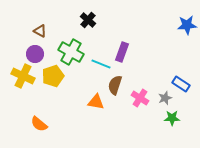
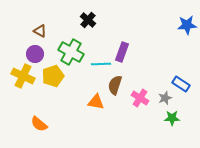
cyan line: rotated 24 degrees counterclockwise
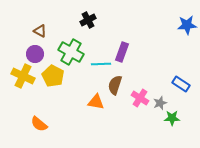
black cross: rotated 21 degrees clockwise
yellow pentagon: rotated 25 degrees counterclockwise
gray star: moved 5 px left, 5 px down
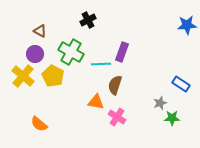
yellow cross: rotated 15 degrees clockwise
pink cross: moved 23 px left, 19 px down
